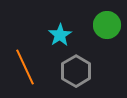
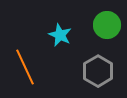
cyan star: rotated 15 degrees counterclockwise
gray hexagon: moved 22 px right
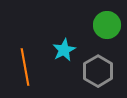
cyan star: moved 4 px right, 15 px down; rotated 20 degrees clockwise
orange line: rotated 15 degrees clockwise
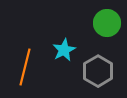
green circle: moved 2 px up
orange line: rotated 24 degrees clockwise
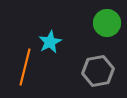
cyan star: moved 14 px left, 8 px up
gray hexagon: rotated 20 degrees clockwise
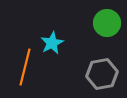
cyan star: moved 2 px right, 1 px down
gray hexagon: moved 4 px right, 3 px down
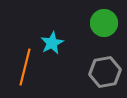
green circle: moved 3 px left
gray hexagon: moved 3 px right, 2 px up
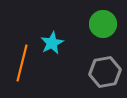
green circle: moved 1 px left, 1 px down
orange line: moved 3 px left, 4 px up
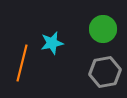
green circle: moved 5 px down
cyan star: rotated 15 degrees clockwise
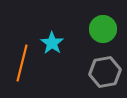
cyan star: rotated 25 degrees counterclockwise
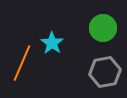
green circle: moved 1 px up
orange line: rotated 9 degrees clockwise
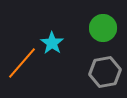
orange line: rotated 18 degrees clockwise
